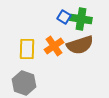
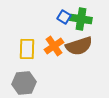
brown semicircle: moved 1 px left, 1 px down
gray hexagon: rotated 25 degrees counterclockwise
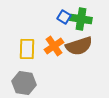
gray hexagon: rotated 15 degrees clockwise
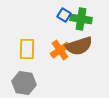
blue square: moved 2 px up
orange cross: moved 6 px right, 4 px down
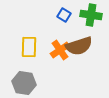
green cross: moved 10 px right, 4 px up
yellow rectangle: moved 2 px right, 2 px up
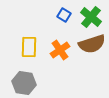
green cross: moved 2 px down; rotated 30 degrees clockwise
brown semicircle: moved 13 px right, 2 px up
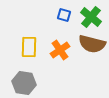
blue square: rotated 16 degrees counterclockwise
brown semicircle: rotated 32 degrees clockwise
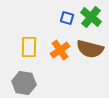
blue square: moved 3 px right, 3 px down
brown semicircle: moved 2 px left, 5 px down
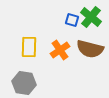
blue square: moved 5 px right, 2 px down
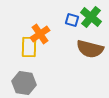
orange cross: moved 20 px left, 16 px up
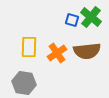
orange cross: moved 17 px right, 19 px down
brown semicircle: moved 3 px left, 2 px down; rotated 20 degrees counterclockwise
